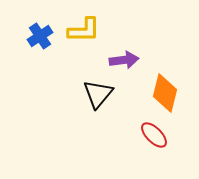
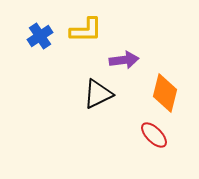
yellow L-shape: moved 2 px right
black triangle: rotated 24 degrees clockwise
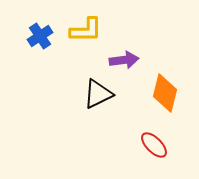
red ellipse: moved 10 px down
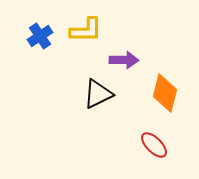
purple arrow: rotated 8 degrees clockwise
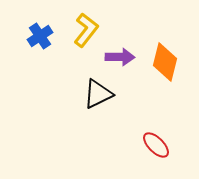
yellow L-shape: rotated 52 degrees counterclockwise
purple arrow: moved 4 px left, 3 px up
orange diamond: moved 31 px up
red ellipse: moved 2 px right
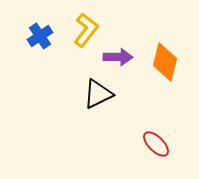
purple arrow: moved 2 px left
red ellipse: moved 1 px up
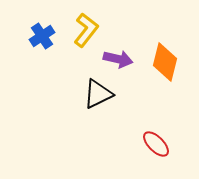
blue cross: moved 2 px right
purple arrow: moved 2 px down; rotated 12 degrees clockwise
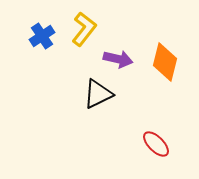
yellow L-shape: moved 2 px left, 1 px up
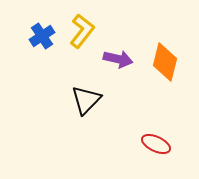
yellow L-shape: moved 2 px left, 2 px down
black triangle: moved 12 px left, 6 px down; rotated 20 degrees counterclockwise
red ellipse: rotated 20 degrees counterclockwise
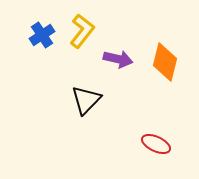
blue cross: moved 1 px up
